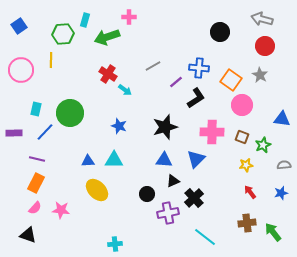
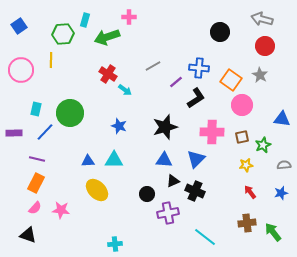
brown square at (242, 137): rotated 32 degrees counterclockwise
black cross at (194, 198): moved 1 px right, 7 px up; rotated 24 degrees counterclockwise
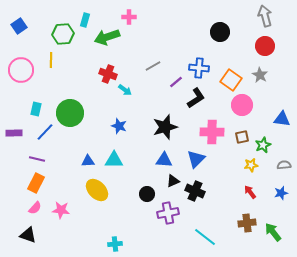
gray arrow at (262, 19): moved 3 px right, 3 px up; rotated 60 degrees clockwise
red cross at (108, 74): rotated 12 degrees counterclockwise
yellow star at (246, 165): moved 5 px right
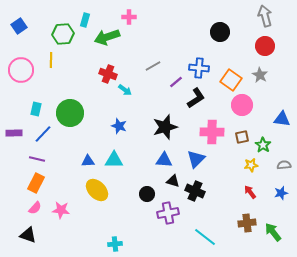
blue line at (45, 132): moved 2 px left, 2 px down
green star at (263, 145): rotated 14 degrees counterclockwise
black triangle at (173, 181): rotated 40 degrees clockwise
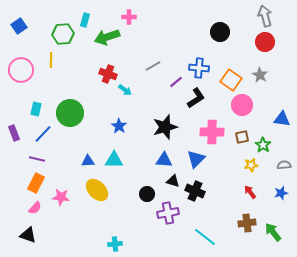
red circle at (265, 46): moved 4 px up
blue star at (119, 126): rotated 14 degrees clockwise
purple rectangle at (14, 133): rotated 70 degrees clockwise
pink star at (61, 210): moved 13 px up
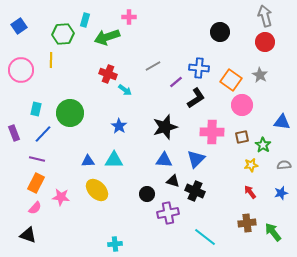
blue triangle at (282, 119): moved 3 px down
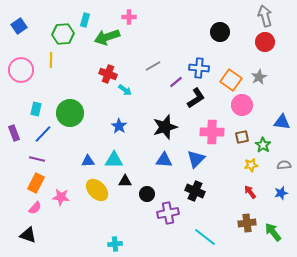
gray star at (260, 75): moved 1 px left, 2 px down; rotated 14 degrees clockwise
black triangle at (173, 181): moved 48 px left; rotated 16 degrees counterclockwise
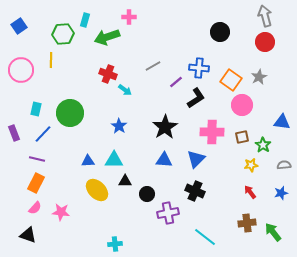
black star at (165, 127): rotated 15 degrees counterclockwise
pink star at (61, 197): moved 15 px down
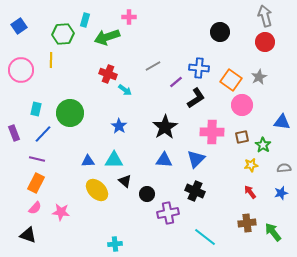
gray semicircle at (284, 165): moved 3 px down
black triangle at (125, 181): rotated 40 degrees clockwise
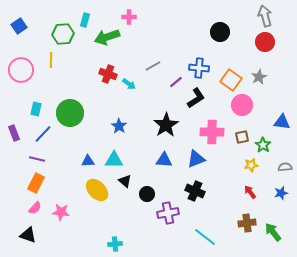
cyan arrow at (125, 90): moved 4 px right, 6 px up
black star at (165, 127): moved 1 px right, 2 px up
blue triangle at (196, 159): rotated 24 degrees clockwise
gray semicircle at (284, 168): moved 1 px right, 1 px up
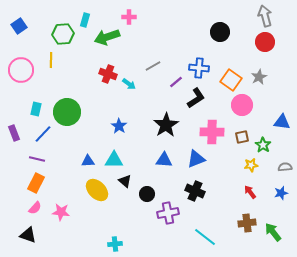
green circle at (70, 113): moved 3 px left, 1 px up
